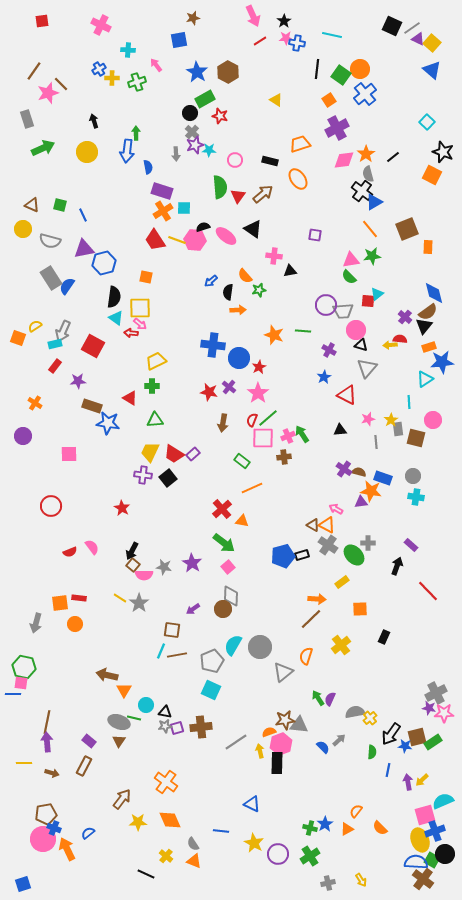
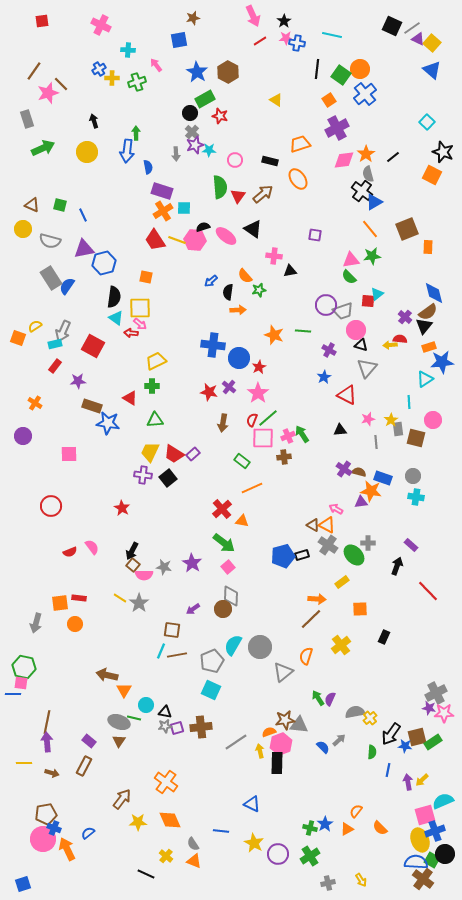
gray trapezoid at (343, 311): rotated 15 degrees counterclockwise
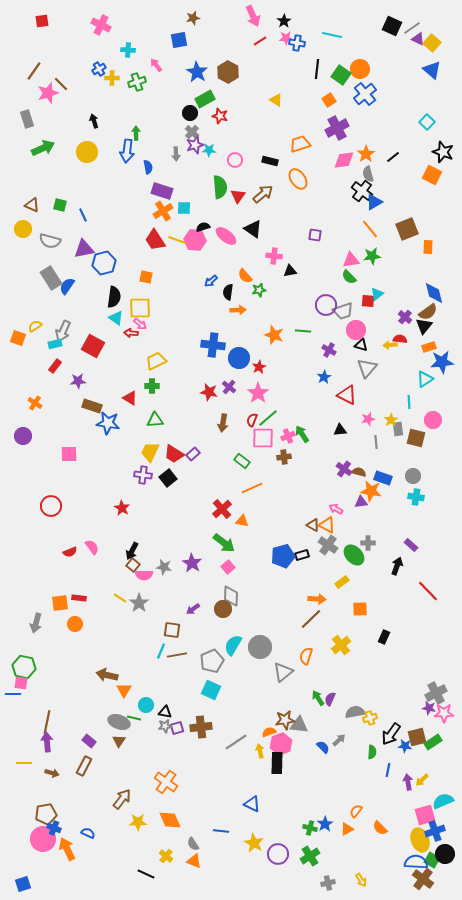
yellow cross at (370, 718): rotated 24 degrees clockwise
blue semicircle at (88, 833): rotated 64 degrees clockwise
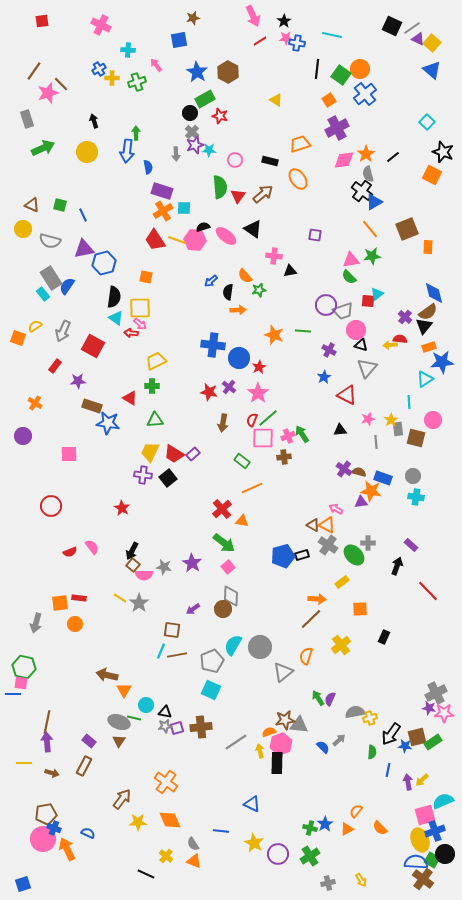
cyan rectangle at (55, 344): moved 12 px left, 50 px up; rotated 64 degrees clockwise
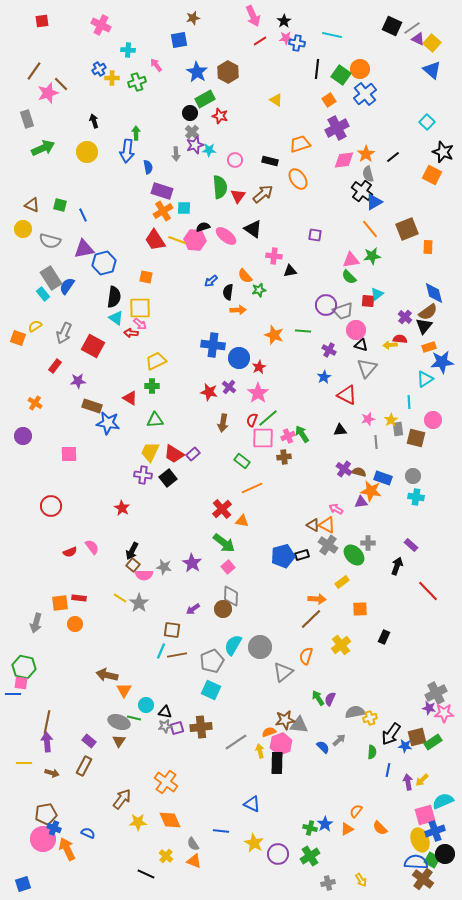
gray arrow at (63, 331): moved 1 px right, 2 px down
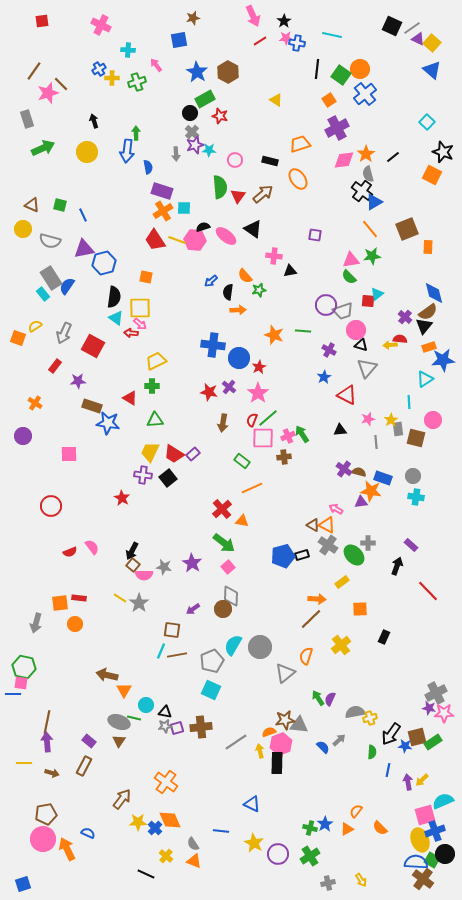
blue star at (442, 362): moved 1 px right, 2 px up
red star at (122, 508): moved 10 px up
gray triangle at (283, 672): moved 2 px right, 1 px down
blue cross at (54, 828): moved 101 px right; rotated 24 degrees clockwise
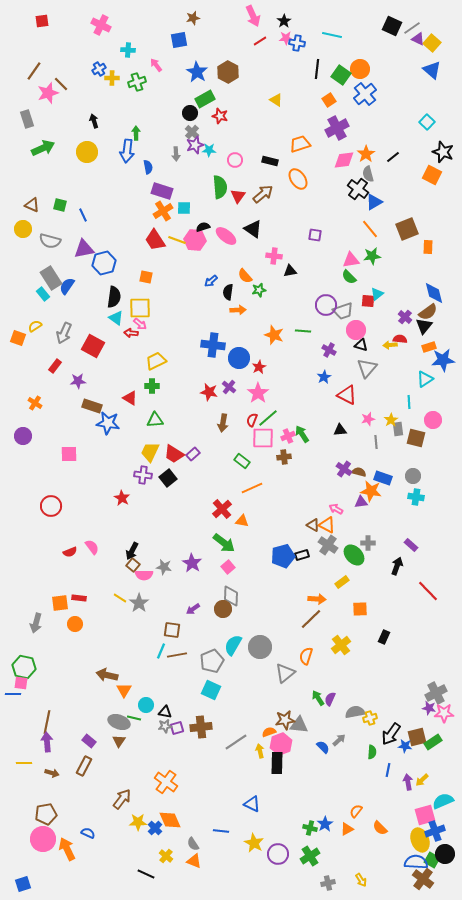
black cross at (362, 191): moved 4 px left, 2 px up
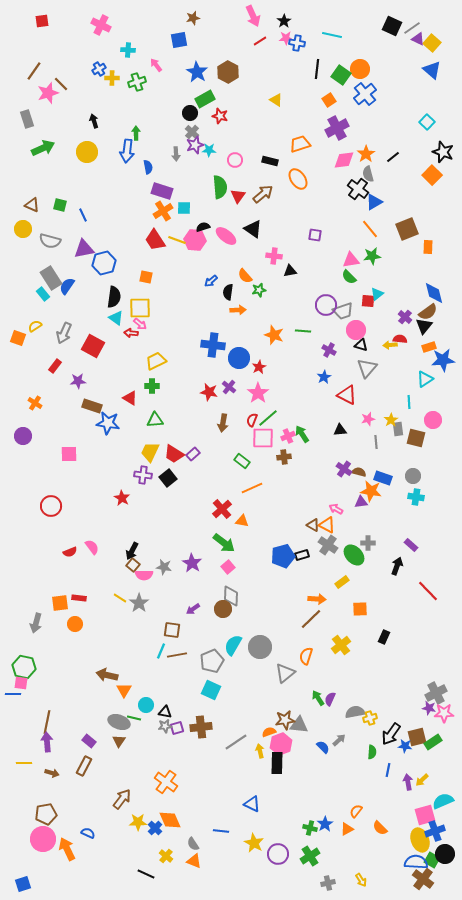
orange square at (432, 175): rotated 18 degrees clockwise
